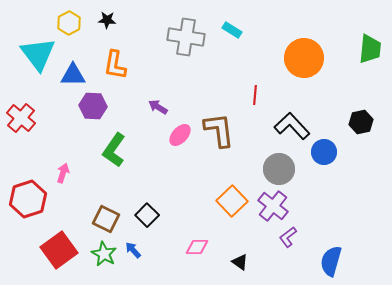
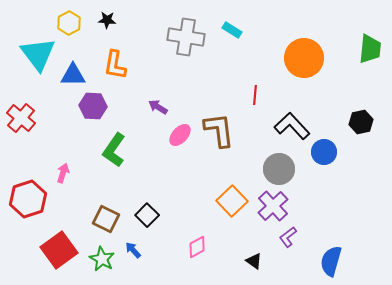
purple cross: rotated 8 degrees clockwise
pink diamond: rotated 30 degrees counterclockwise
green star: moved 2 px left, 5 px down
black triangle: moved 14 px right, 1 px up
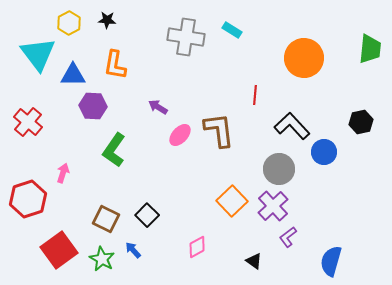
red cross: moved 7 px right, 4 px down
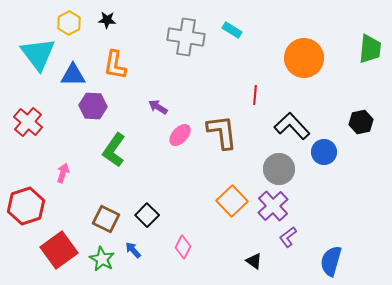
brown L-shape: moved 3 px right, 2 px down
red hexagon: moved 2 px left, 7 px down
pink diamond: moved 14 px left; rotated 35 degrees counterclockwise
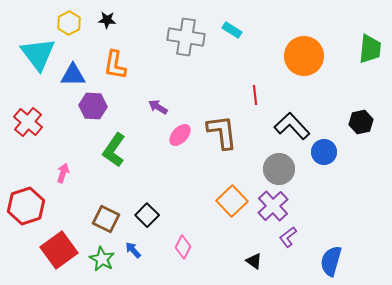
orange circle: moved 2 px up
red line: rotated 12 degrees counterclockwise
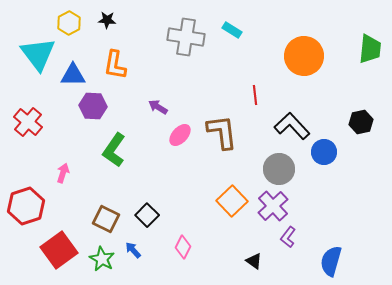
purple L-shape: rotated 15 degrees counterclockwise
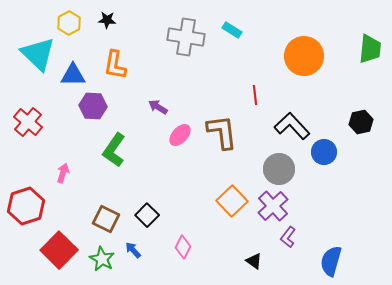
cyan triangle: rotated 9 degrees counterclockwise
red square: rotated 9 degrees counterclockwise
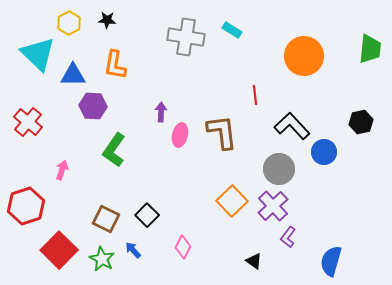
purple arrow: moved 3 px right, 5 px down; rotated 60 degrees clockwise
pink ellipse: rotated 30 degrees counterclockwise
pink arrow: moved 1 px left, 3 px up
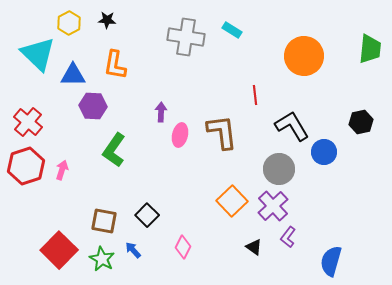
black L-shape: rotated 12 degrees clockwise
red hexagon: moved 40 px up
brown square: moved 2 px left, 2 px down; rotated 16 degrees counterclockwise
black triangle: moved 14 px up
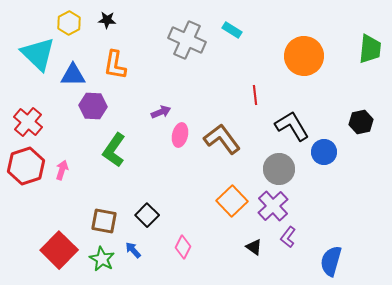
gray cross: moved 1 px right, 3 px down; rotated 15 degrees clockwise
purple arrow: rotated 66 degrees clockwise
brown L-shape: moved 7 px down; rotated 30 degrees counterclockwise
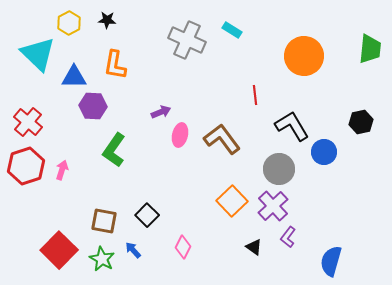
blue triangle: moved 1 px right, 2 px down
